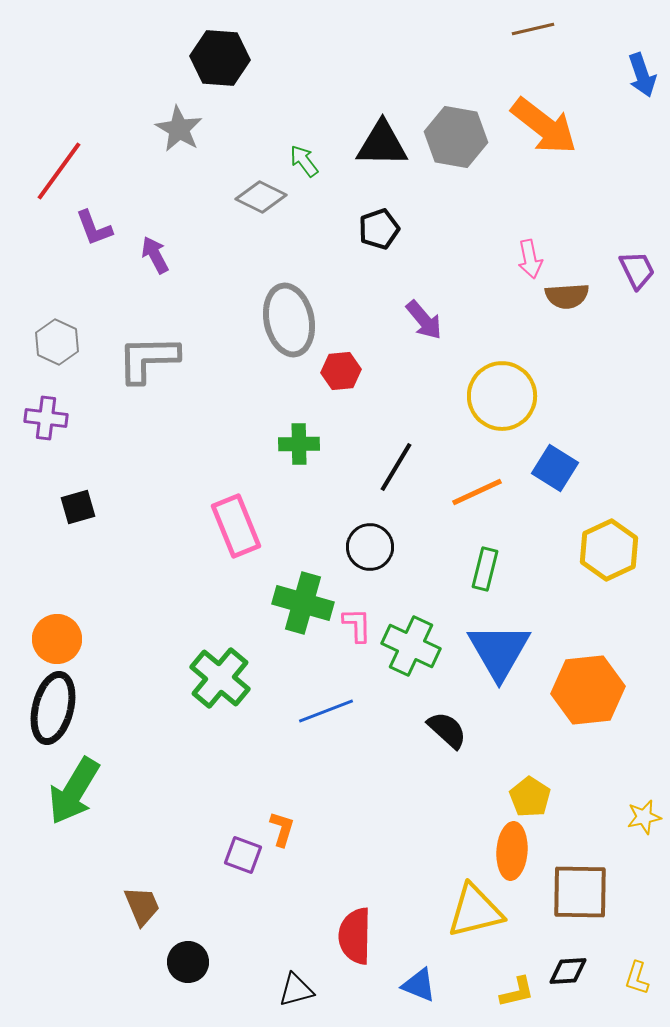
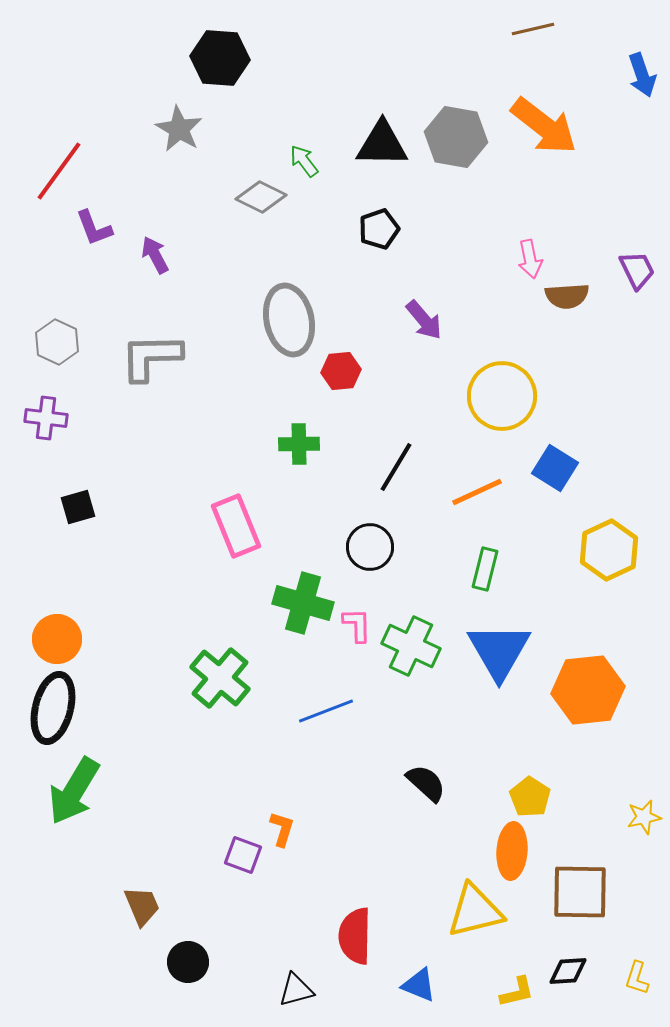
gray L-shape at (148, 359): moved 3 px right, 2 px up
black semicircle at (447, 730): moved 21 px left, 53 px down
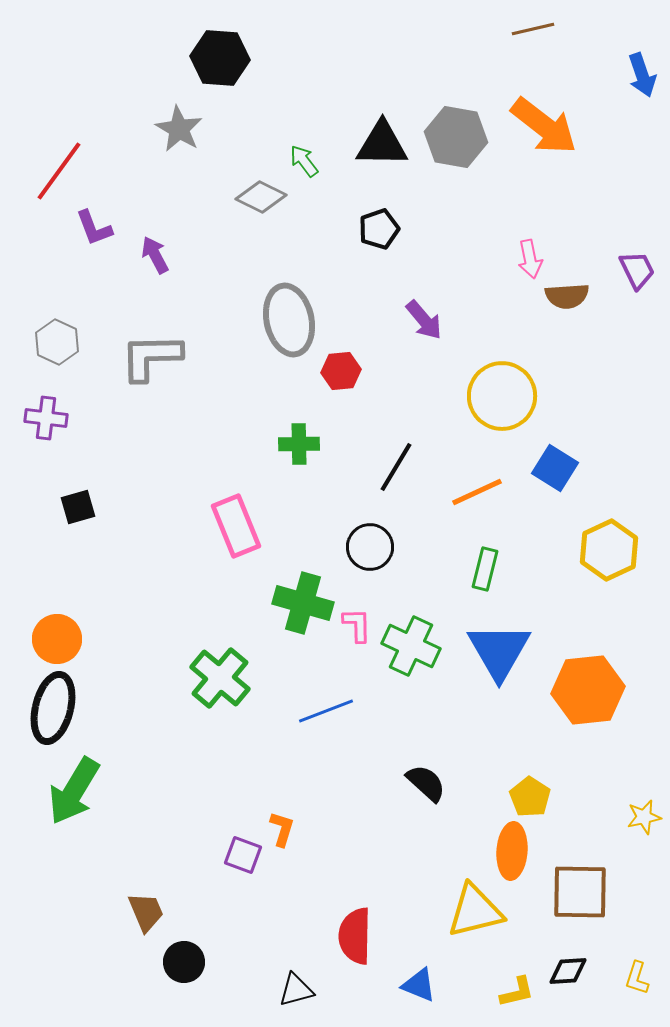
brown trapezoid at (142, 906): moved 4 px right, 6 px down
black circle at (188, 962): moved 4 px left
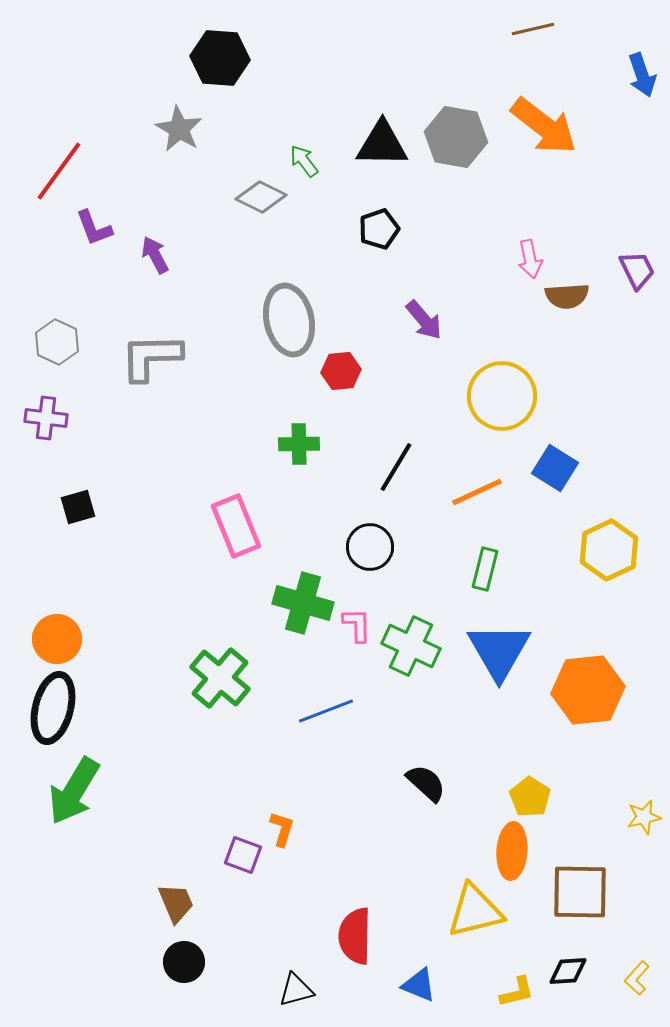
brown trapezoid at (146, 912): moved 30 px right, 9 px up
yellow L-shape at (637, 978): rotated 24 degrees clockwise
